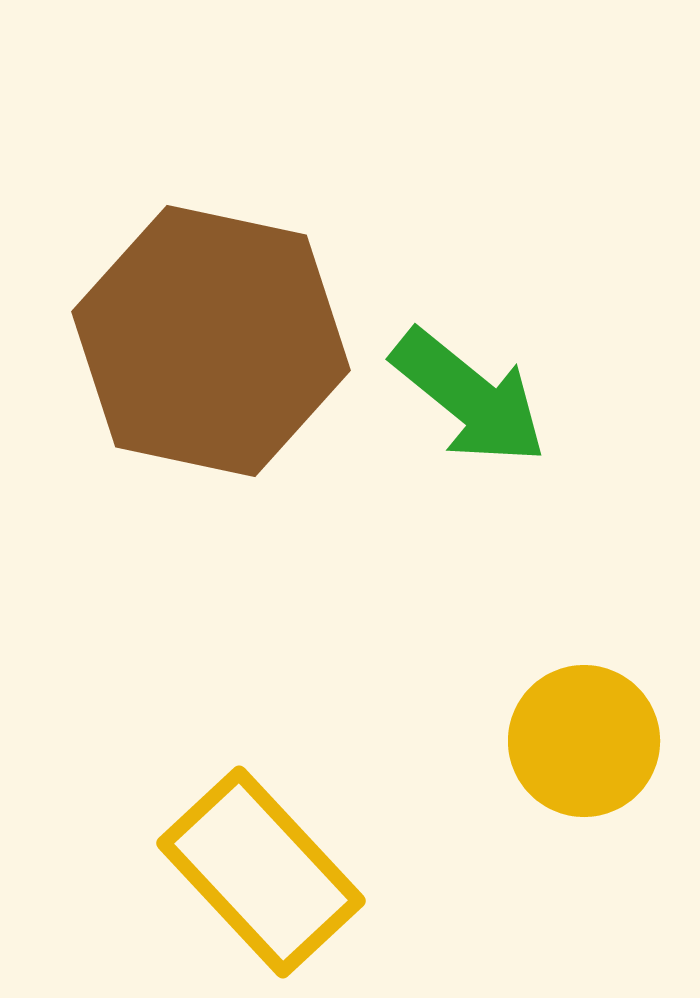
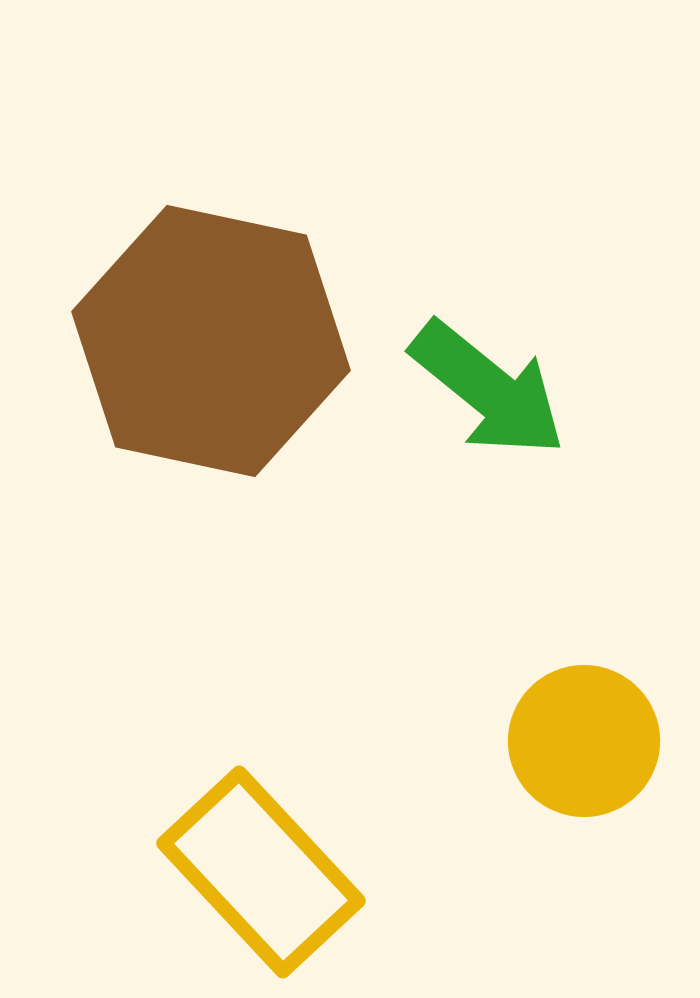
green arrow: moved 19 px right, 8 px up
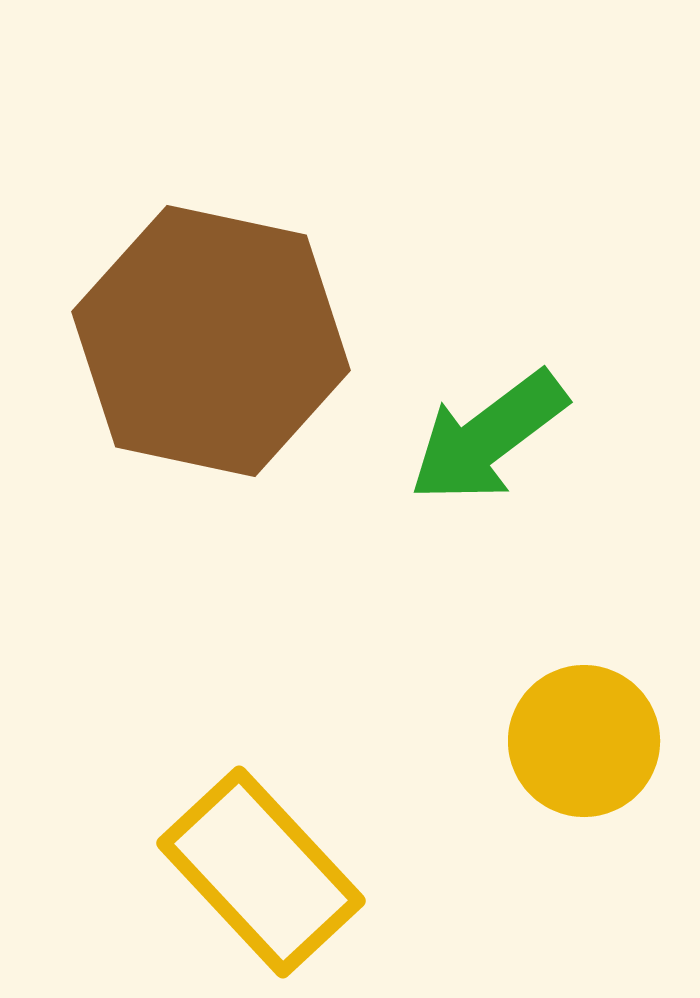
green arrow: moved 48 px down; rotated 104 degrees clockwise
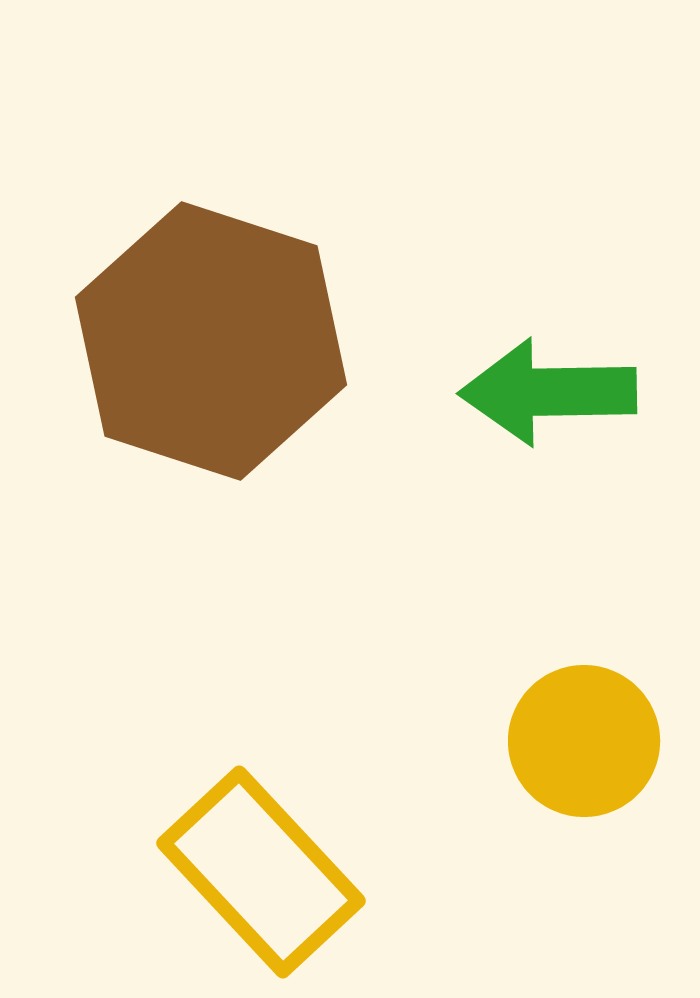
brown hexagon: rotated 6 degrees clockwise
green arrow: moved 60 px right, 45 px up; rotated 36 degrees clockwise
